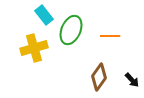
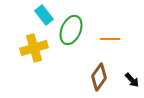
orange line: moved 3 px down
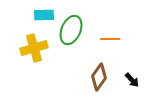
cyan rectangle: rotated 54 degrees counterclockwise
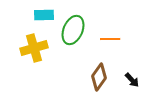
green ellipse: moved 2 px right
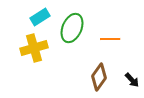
cyan rectangle: moved 4 px left, 2 px down; rotated 30 degrees counterclockwise
green ellipse: moved 1 px left, 2 px up
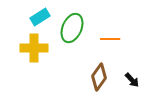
yellow cross: rotated 16 degrees clockwise
